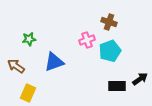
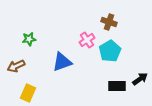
pink cross: rotated 14 degrees counterclockwise
cyan pentagon: rotated 10 degrees counterclockwise
blue triangle: moved 8 px right
brown arrow: rotated 60 degrees counterclockwise
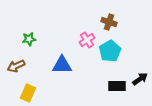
blue triangle: moved 3 px down; rotated 20 degrees clockwise
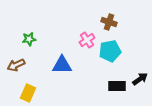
cyan pentagon: rotated 20 degrees clockwise
brown arrow: moved 1 px up
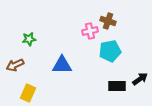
brown cross: moved 1 px left, 1 px up
pink cross: moved 3 px right, 9 px up; rotated 21 degrees clockwise
brown arrow: moved 1 px left
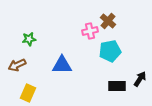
brown cross: rotated 21 degrees clockwise
brown arrow: moved 2 px right
black arrow: rotated 21 degrees counterclockwise
